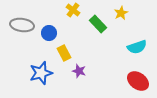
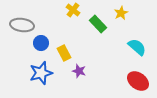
blue circle: moved 8 px left, 10 px down
cyan semicircle: rotated 120 degrees counterclockwise
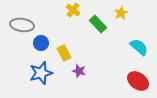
cyan semicircle: moved 2 px right
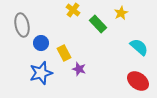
gray ellipse: rotated 70 degrees clockwise
purple star: moved 2 px up
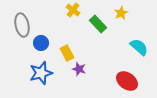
yellow rectangle: moved 3 px right
red ellipse: moved 11 px left
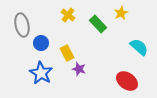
yellow cross: moved 5 px left, 5 px down
blue star: rotated 25 degrees counterclockwise
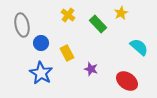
purple star: moved 12 px right
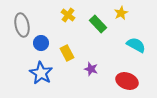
cyan semicircle: moved 3 px left, 2 px up; rotated 12 degrees counterclockwise
red ellipse: rotated 15 degrees counterclockwise
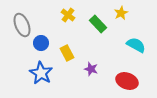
gray ellipse: rotated 10 degrees counterclockwise
